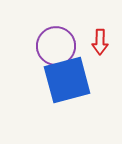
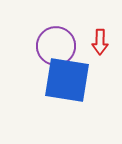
blue square: rotated 24 degrees clockwise
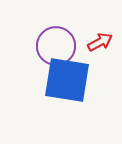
red arrow: rotated 120 degrees counterclockwise
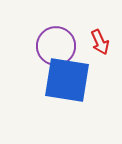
red arrow: rotated 95 degrees clockwise
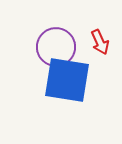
purple circle: moved 1 px down
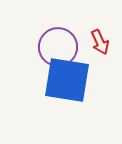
purple circle: moved 2 px right
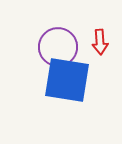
red arrow: rotated 20 degrees clockwise
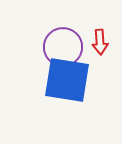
purple circle: moved 5 px right
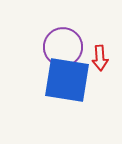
red arrow: moved 16 px down
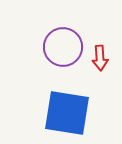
blue square: moved 33 px down
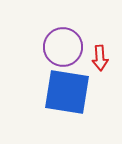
blue square: moved 21 px up
